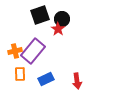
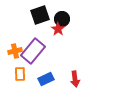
red arrow: moved 2 px left, 2 px up
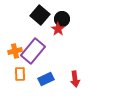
black square: rotated 30 degrees counterclockwise
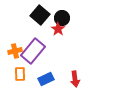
black circle: moved 1 px up
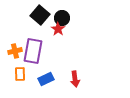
purple rectangle: rotated 30 degrees counterclockwise
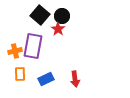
black circle: moved 2 px up
purple rectangle: moved 5 px up
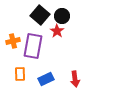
red star: moved 1 px left, 2 px down
orange cross: moved 2 px left, 10 px up
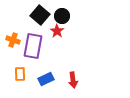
orange cross: moved 1 px up; rotated 32 degrees clockwise
red arrow: moved 2 px left, 1 px down
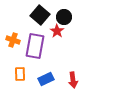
black circle: moved 2 px right, 1 px down
purple rectangle: moved 2 px right
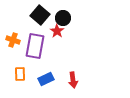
black circle: moved 1 px left, 1 px down
